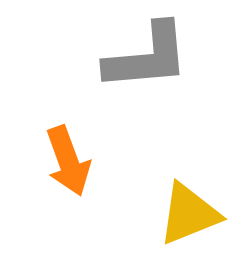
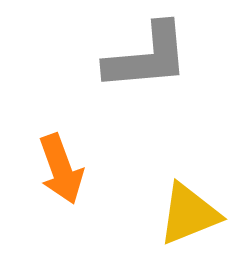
orange arrow: moved 7 px left, 8 px down
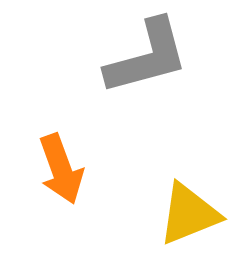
gray L-shape: rotated 10 degrees counterclockwise
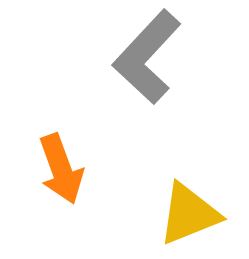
gray L-shape: rotated 148 degrees clockwise
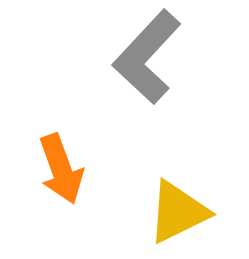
yellow triangle: moved 11 px left, 2 px up; rotated 4 degrees counterclockwise
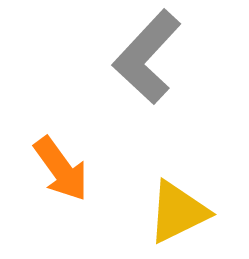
orange arrow: rotated 16 degrees counterclockwise
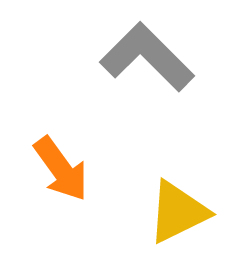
gray L-shape: rotated 92 degrees clockwise
